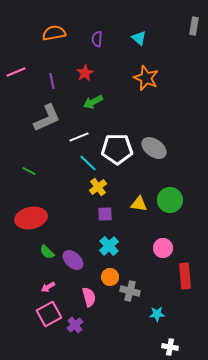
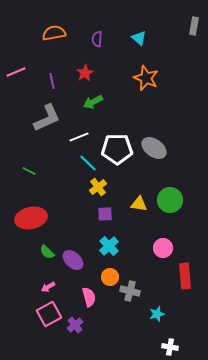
cyan star: rotated 14 degrees counterclockwise
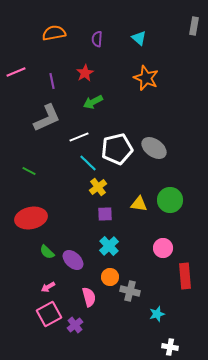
white pentagon: rotated 12 degrees counterclockwise
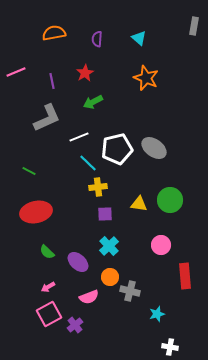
yellow cross: rotated 30 degrees clockwise
red ellipse: moved 5 px right, 6 px up
pink circle: moved 2 px left, 3 px up
purple ellipse: moved 5 px right, 2 px down
pink semicircle: rotated 84 degrees clockwise
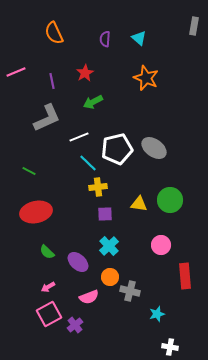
orange semicircle: rotated 105 degrees counterclockwise
purple semicircle: moved 8 px right
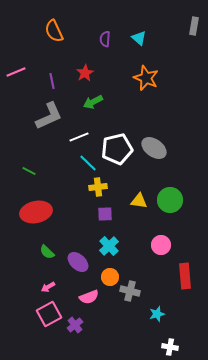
orange semicircle: moved 2 px up
gray L-shape: moved 2 px right, 2 px up
yellow triangle: moved 3 px up
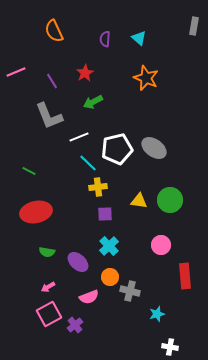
purple line: rotated 21 degrees counterclockwise
gray L-shape: rotated 92 degrees clockwise
green semicircle: rotated 35 degrees counterclockwise
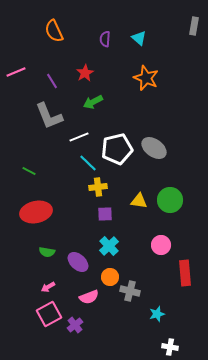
red rectangle: moved 3 px up
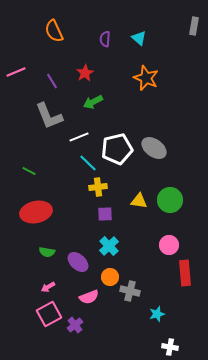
pink circle: moved 8 px right
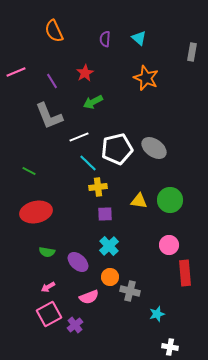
gray rectangle: moved 2 px left, 26 px down
